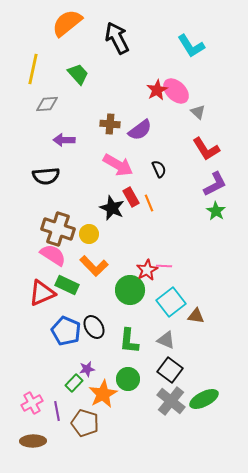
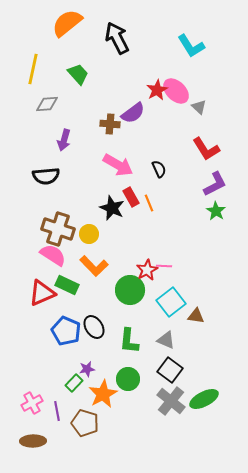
gray triangle at (198, 112): moved 1 px right, 5 px up
purple semicircle at (140, 130): moved 7 px left, 17 px up
purple arrow at (64, 140): rotated 75 degrees counterclockwise
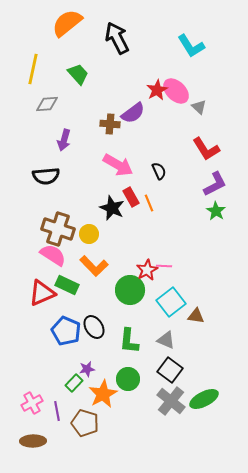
black semicircle at (159, 169): moved 2 px down
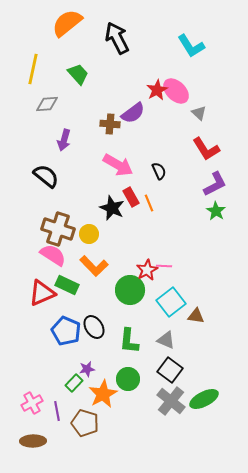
gray triangle at (199, 107): moved 6 px down
black semicircle at (46, 176): rotated 136 degrees counterclockwise
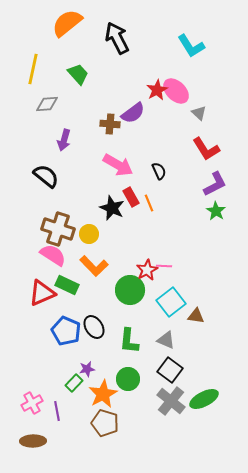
brown pentagon at (85, 423): moved 20 px right
